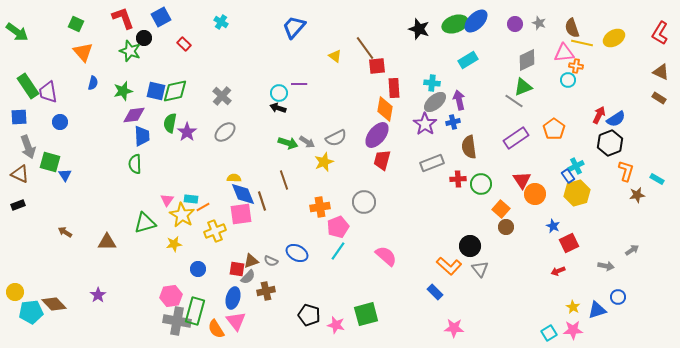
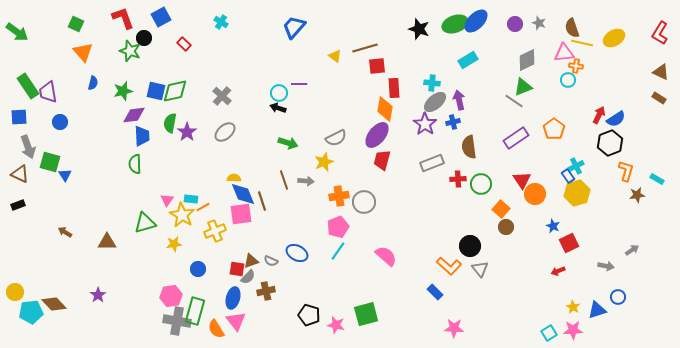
brown line at (365, 48): rotated 70 degrees counterclockwise
gray arrow at (307, 142): moved 1 px left, 39 px down; rotated 28 degrees counterclockwise
orange cross at (320, 207): moved 19 px right, 11 px up
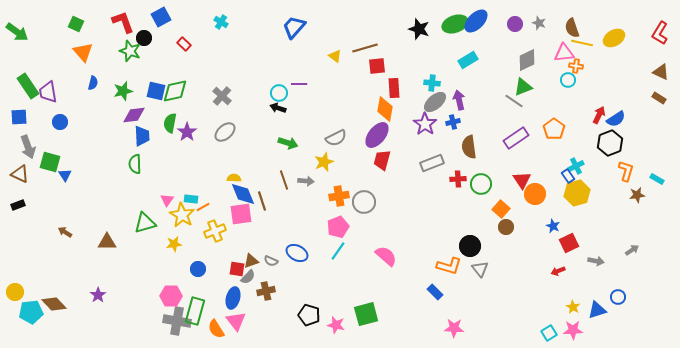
red L-shape at (123, 18): moved 4 px down
orange L-shape at (449, 266): rotated 25 degrees counterclockwise
gray arrow at (606, 266): moved 10 px left, 5 px up
pink hexagon at (171, 296): rotated 10 degrees clockwise
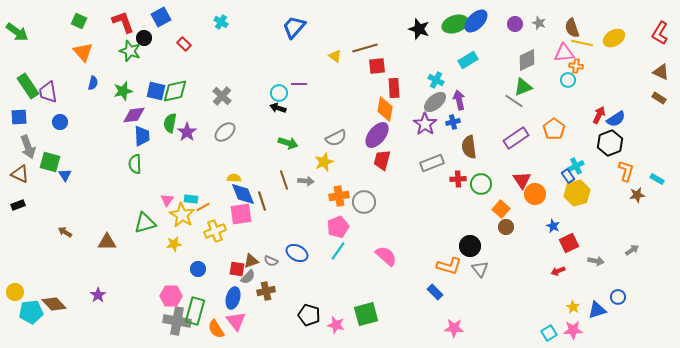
green square at (76, 24): moved 3 px right, 3 px up
cyan cross at (432, 83): moved 4 px right, 3 px up; rotated 21 degrees clockwise
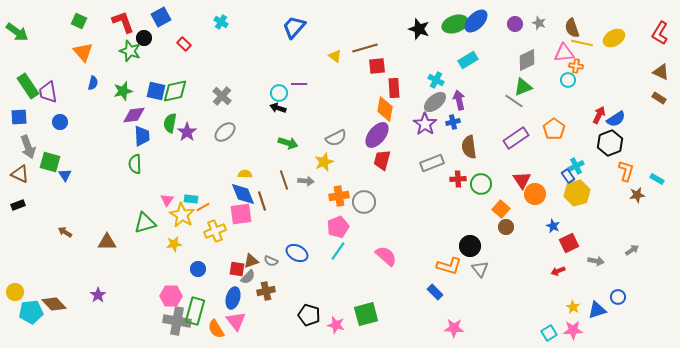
yellow semicircle at (234, 178): moved 11 px right, 4 px up
